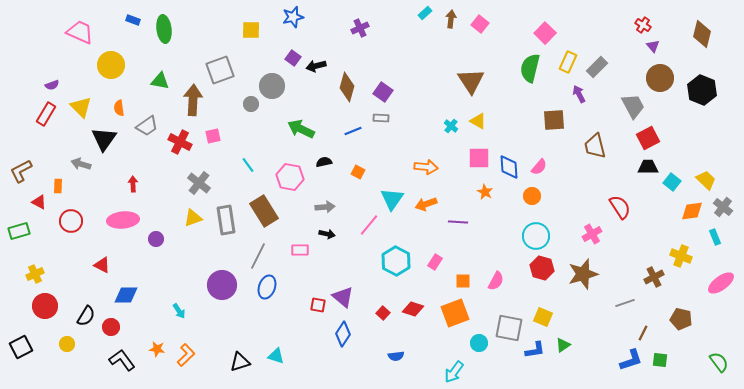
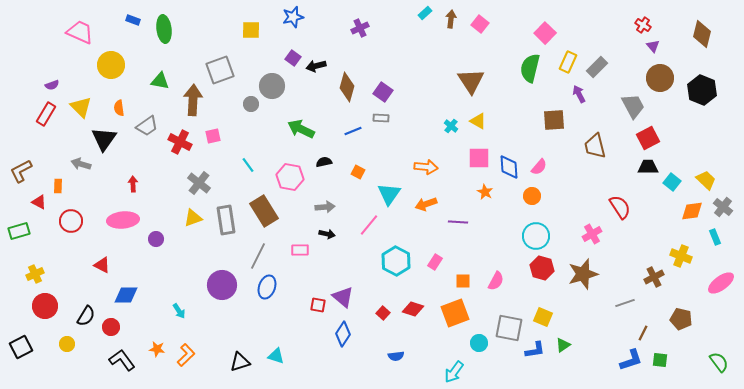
cyan triangle at (392, 199): moved 3 px left, 5 px up
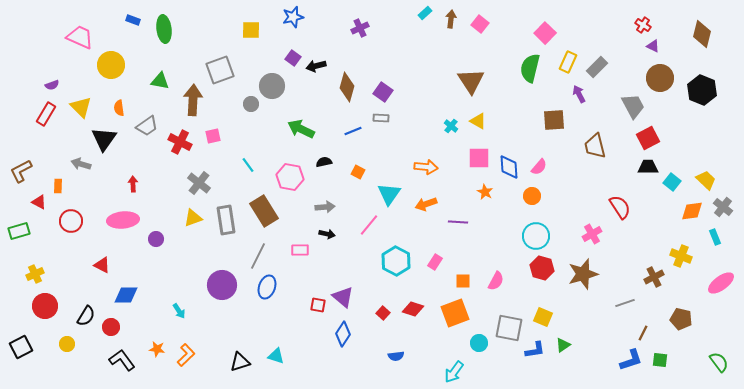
pink trapezoid at (80, 32): moved 5 px down
purple triangle at (653, 46): rotated 24 degrees counterclockwise
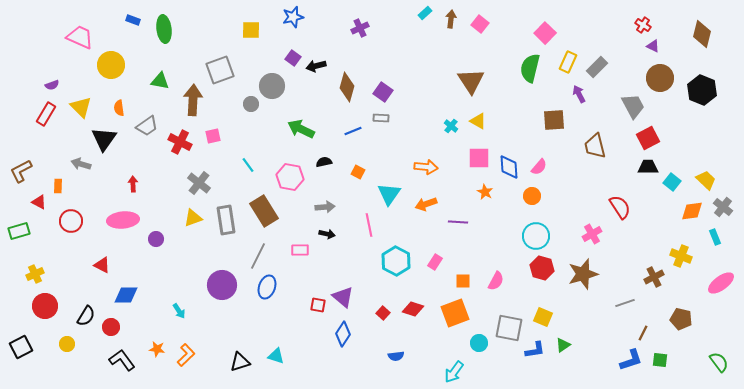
pink line at (369, 225): rotated 50 degrees counterclockwise
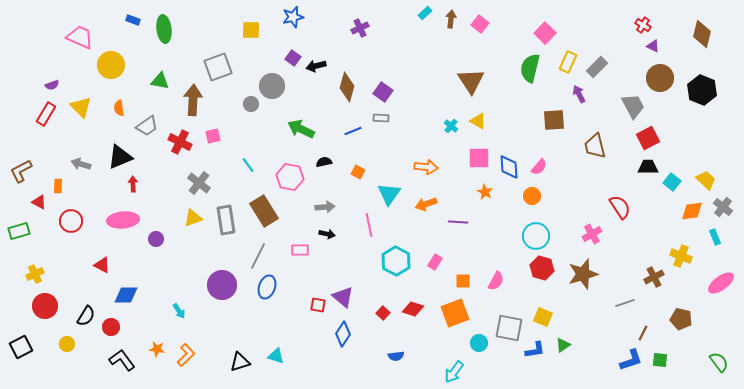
gray square at (220, 70): moved 2 px left, 3 px up
black triangle at (104, 139): moved 16 px right, 18 px down; rotated 32 degrees clockwise
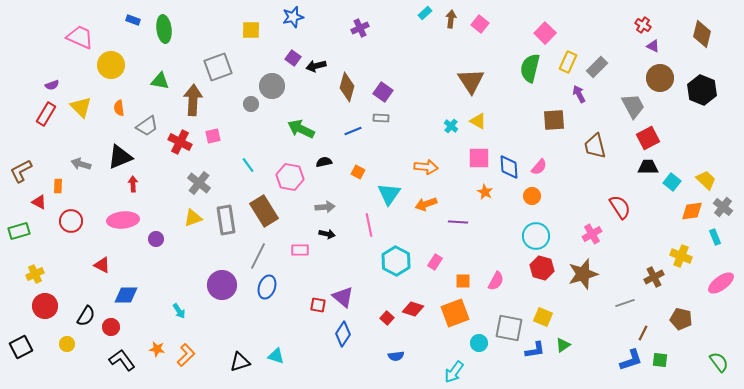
red square at (383, 313): moved 4 px right, 5 px down
